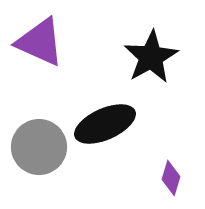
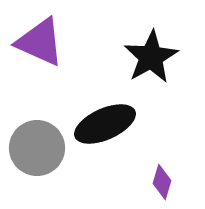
gray circle: moved 2 px left, 1 px down
purple diamond: moved 9 px left, 4 px down
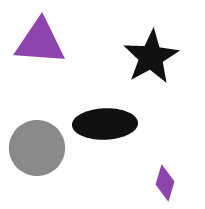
purple triangle: rotated 20 degrees counterclockwise
black ellipse: rotated 22 degrees clockwise
purple diamond: moved 3 px right, 1 px down
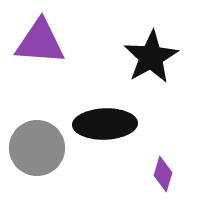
purple diamond: moved 2 px left, 9 px up
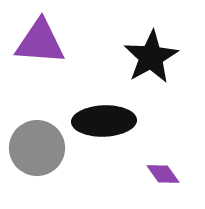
black ellipse: moved 1 px left, 3 px up
purple diamond: rotated 52 degrees counterclockwise
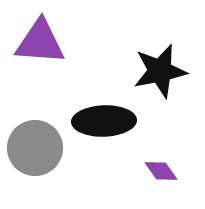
black star: moved 9 px right, 14 px down; rotated 18 degrees clockwise
gray circle: moved 2 px left
purple diamond: moved 2 px left, 3 px up
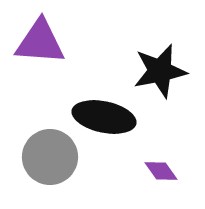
black ellipse: moved 4 px up; rotated 14 degrees clockwise
gray circle: moved 15 px right, 9 px down
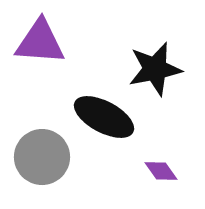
black star: moved 5 px left, 2 px up
black ellipse: rotated 16 degrees clockwise
gray circle: moved 8 px left
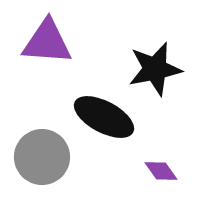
purple triangle: moved 7 px right
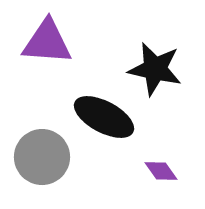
black star: rotated 24 degrees clockwise
